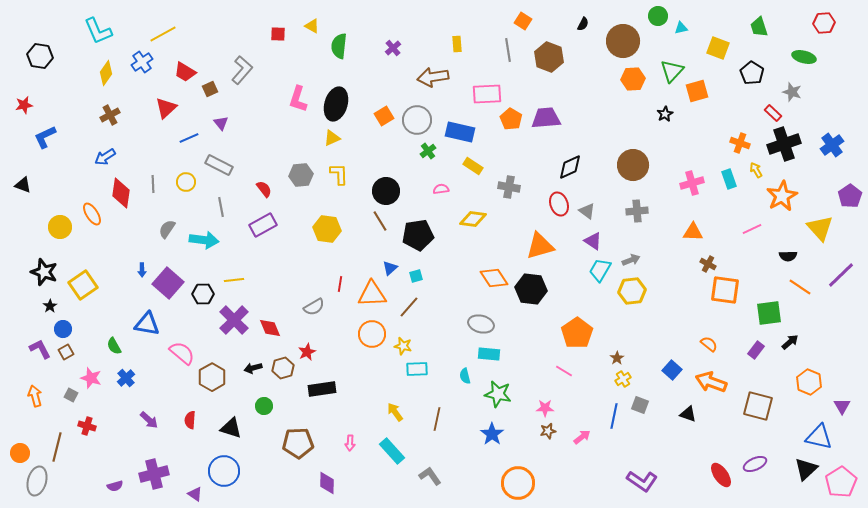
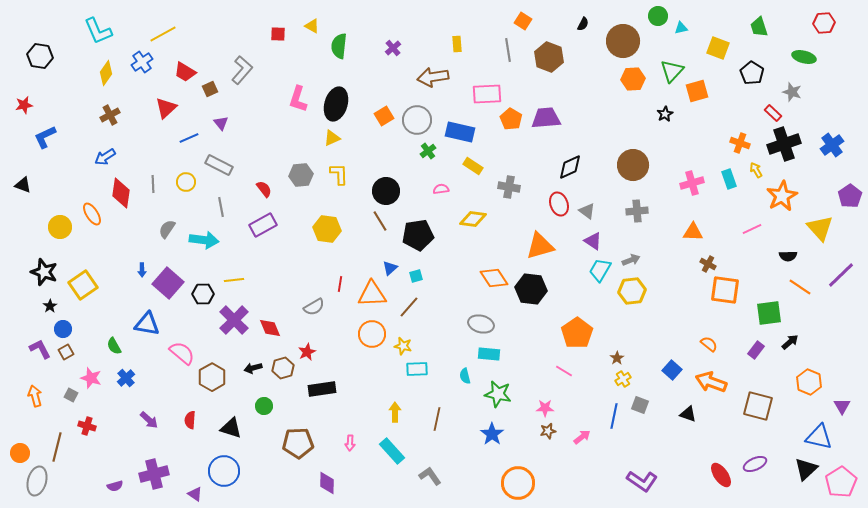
yellow arrow at (395, 412): rotated 36 degrees clockwise
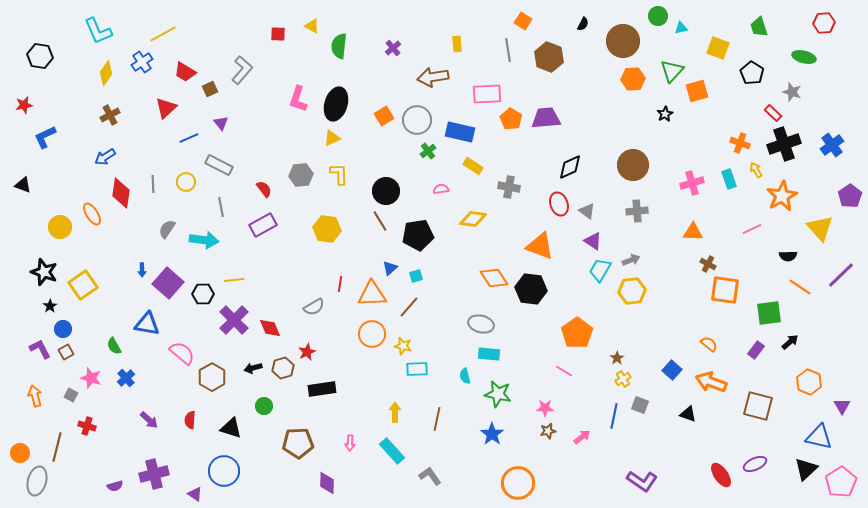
orange triangle at (540, 246): rotated 36 degrees clockwise
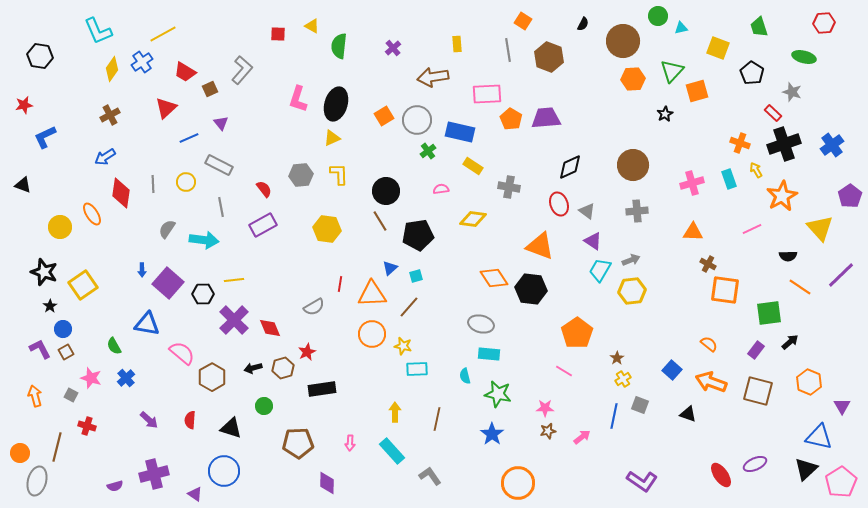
yellow diamond at (106, 73): moved 6 px right, 4 px up
brown square at (758, 406): moved 15 px up
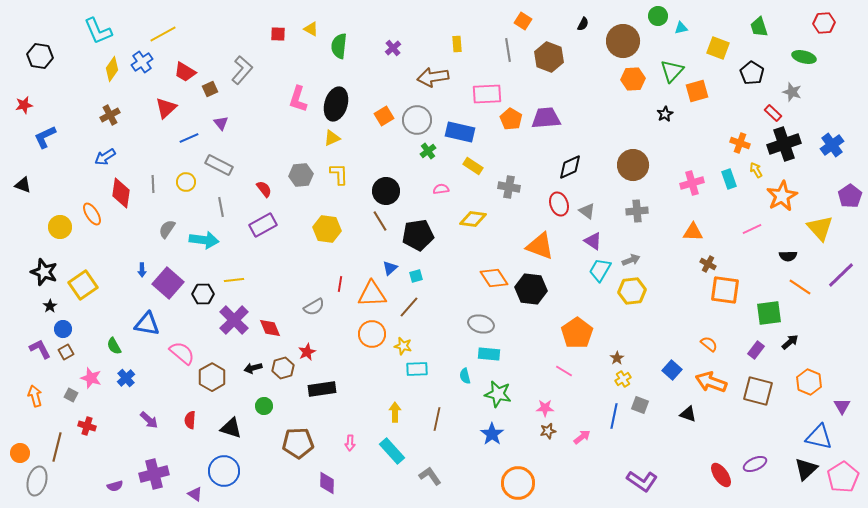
yellow triangle at (312, 26): moved 1 px left, 3 px down
pink pentagon at (841, 482): moved 2 px right, 5 px up
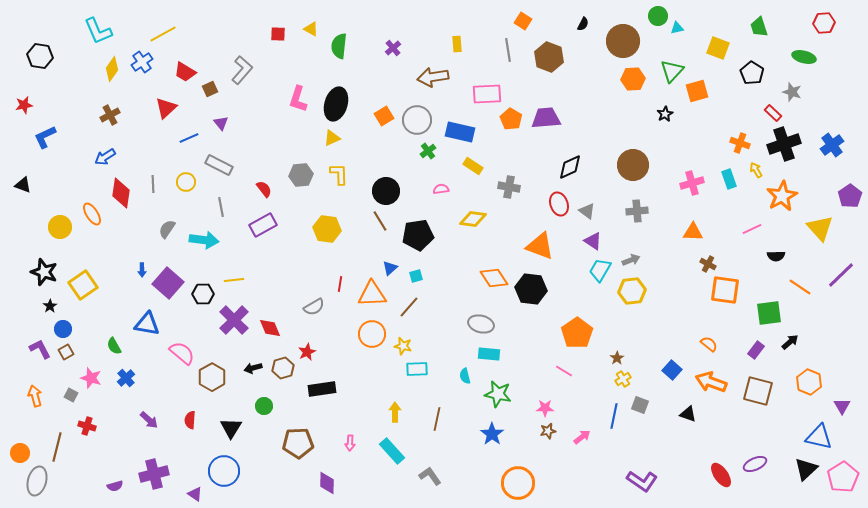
cyan triangle at (681, 28): moved 4 px left
black semicircle at (788, 256): moved 12 px left
black triangle at (231, 428): rotated 45 degrees clockwise
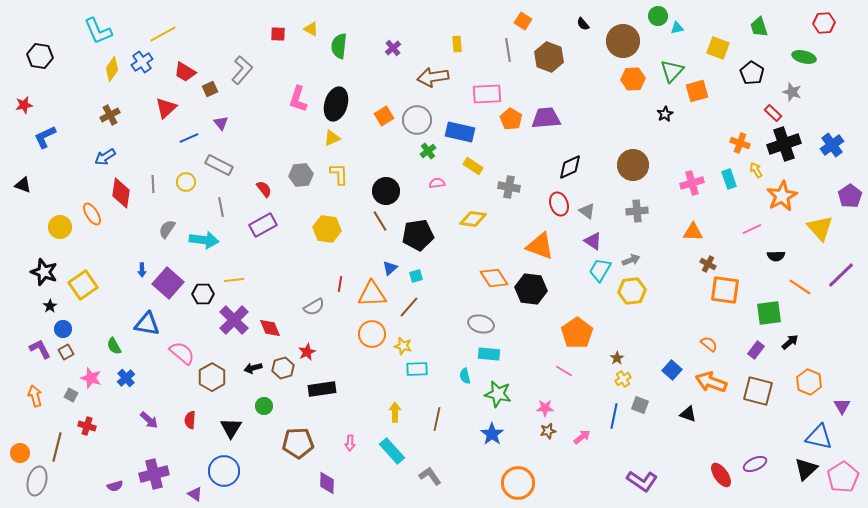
black semicircle at (583, 24): rotated 112 degrees clockwise
pink semicircle at (441, 189): moved 4 px left, 6 px up
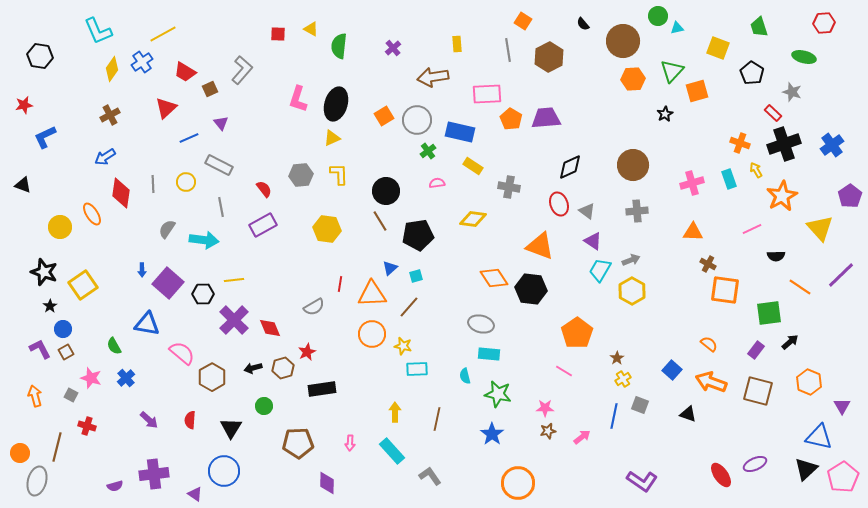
brown hexagon at (549, 57): rotated 12 degrees clockwise
yellow hexagon at (632, 291): rotated 24 degrees counterclockwise
purple cross at (154, 474): rotated 8 degrees clockwise
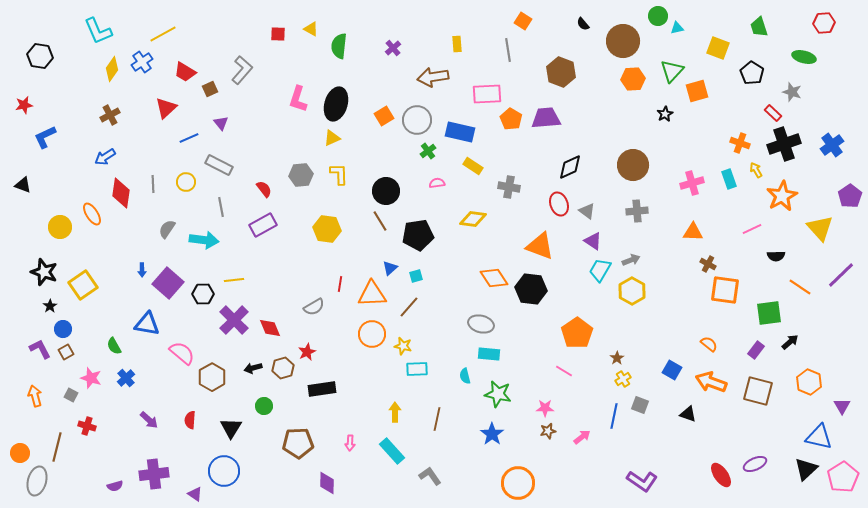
brown hexagon at (549, 57): moved 12 px right, 15 px down; rotated 12 degrees counterclockwise
blue square at (672, 370): rotated 12 degrees counterclockwise
